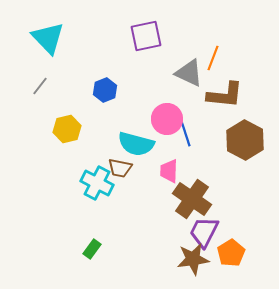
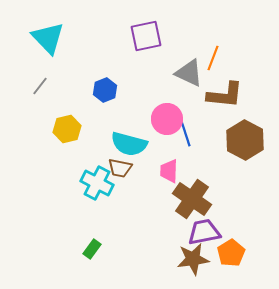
cyan semicircle: moved 7 px left
purple trapezoid: rotated 52 degrees clockwise
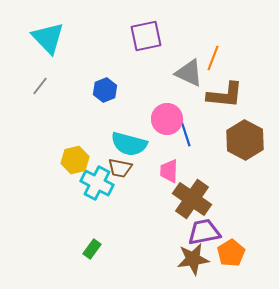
yellow hexagon: moved 8 px right, 31 px down
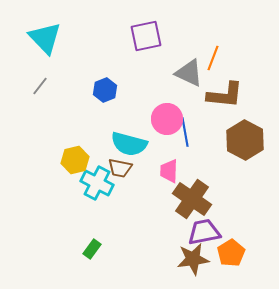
cyan triangle: moved 3 px left
blue line: rotated 8 degrees clockwise
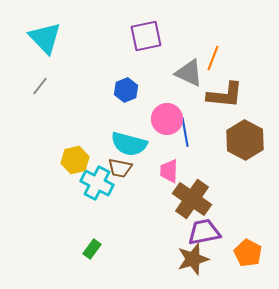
blue hexagon: moved 21 px right
orange pentagon: moved 17 px right; rotated 12 degrees counterclockwise
brown star: rotated 8 degrees counterclockwise
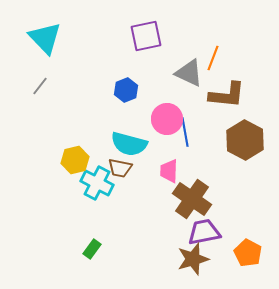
brown L-shape: moved 2 px right
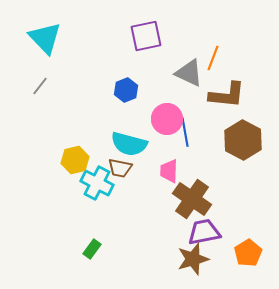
brown hexagon: moved 2 px left
orange pentagon: rotated 12 degrees clockwise
